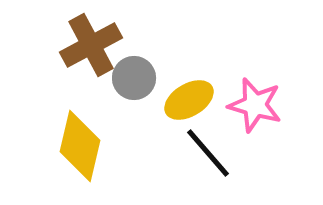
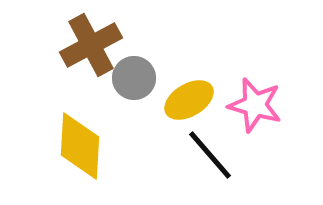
yellow diamond: rotated 10 degrees counterclockwise
black line: moved 2 px right, 2 px down
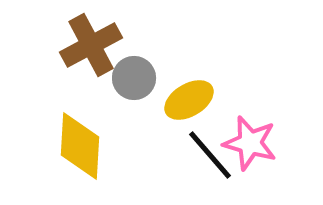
pink star: moved 5 px left, 38 px down
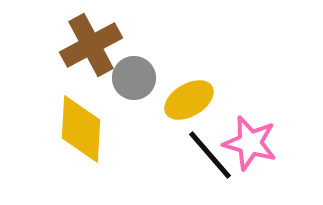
yellow diamond: moved 1 px right, 17 px up
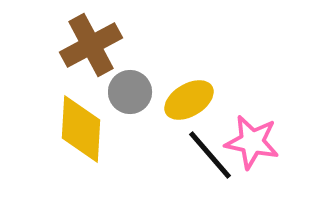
gray circle: moved 4 px left, 14 px down
pink star: moved 2 px right, 1 px up; rotated 4 degrees counterclockwise
